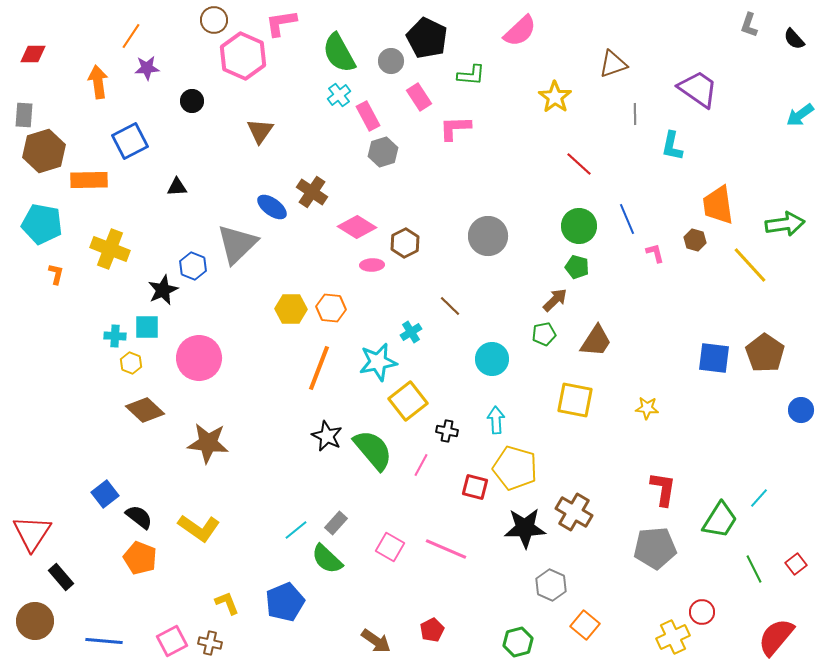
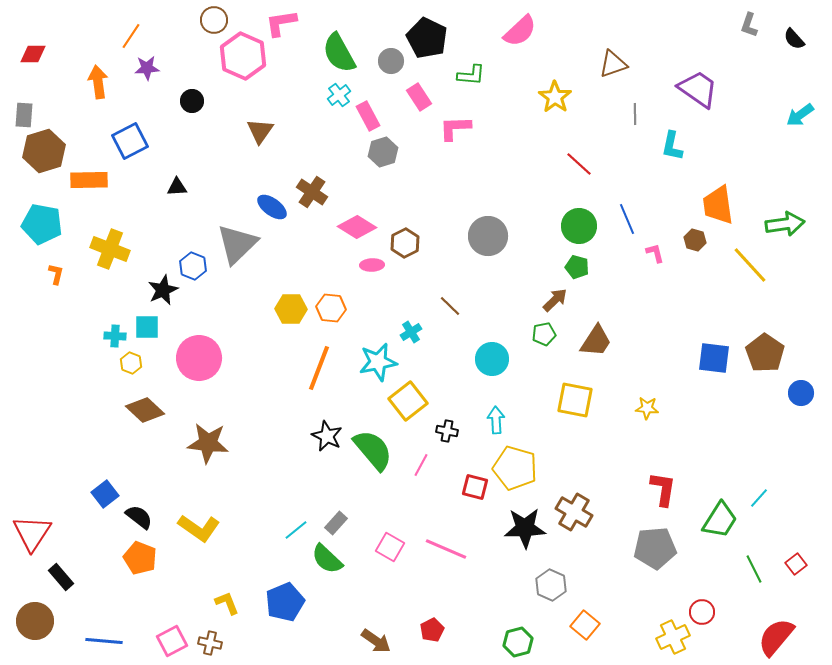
blue circle at (801, 410): moved 17 px up
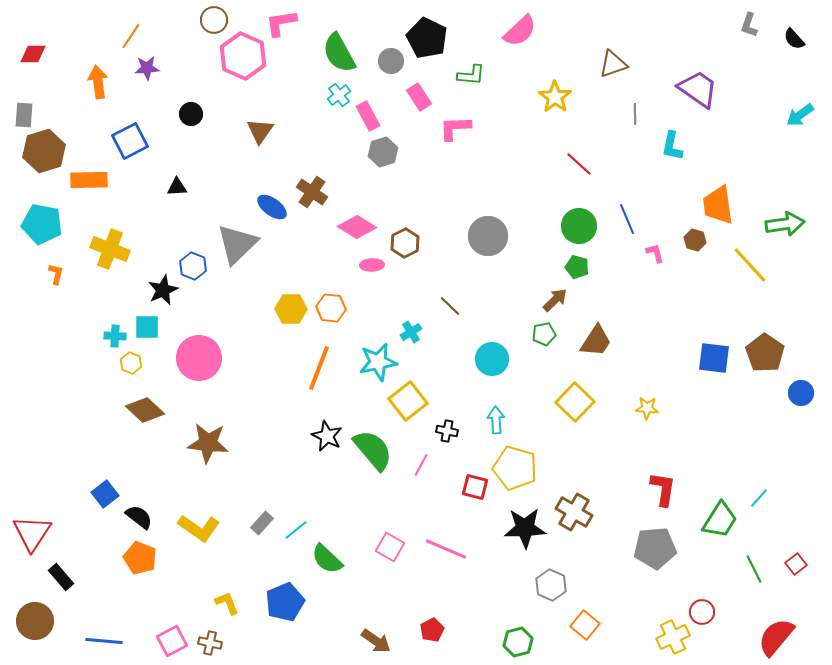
black circle at (192, 101): moved 1 px left, 13 px down
yellow square at (575, 400): moved 2 px down; rotated 33 degrees clockwise
gray rectangle at (336, 523): moved 74 px left
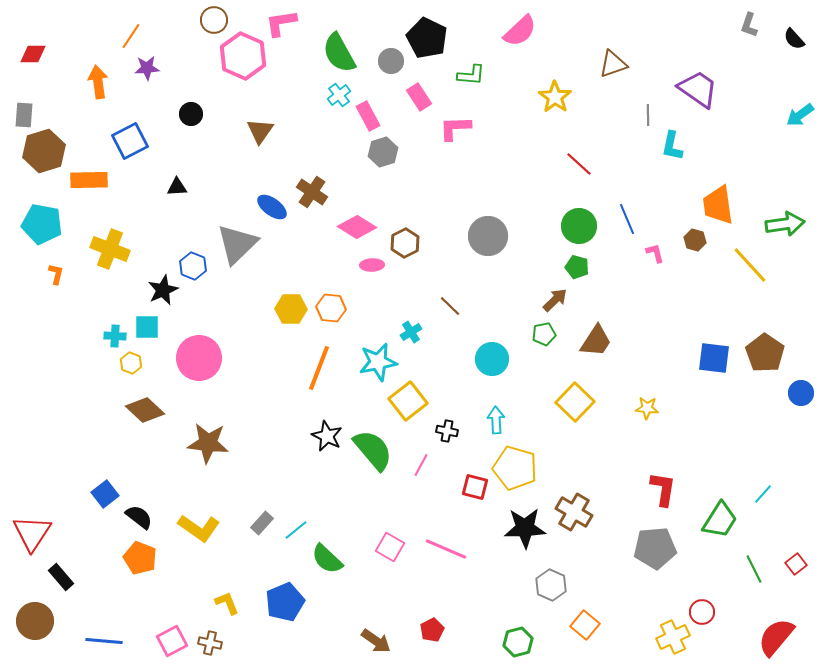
gray line at (635, 114): moved 13 px right, 1 px down
cyan line at (759, 498): moved 4 px right, 4 px up
